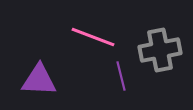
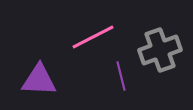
pink line: rotated 48 degrees counterclockwise
gray cross: rotated 9 degrees counterclockwise
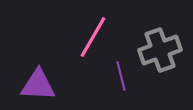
pink line: rotated 33 degrees counterclockwise
purple triangle: moved 1 px left, 5 px down
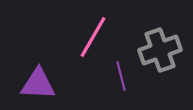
purple triangle: moved 1 px up
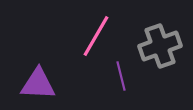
pink line: moved 3 px right, 1 px up
gray cross: moved 4 px up
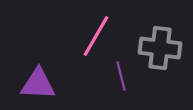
gray cross: moved 2 px down; rotated 27 degrees clockwise
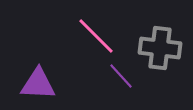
pink line: rotated 75 degrees counterclockwise
purple line: rotated 28 degrees counterclockwise
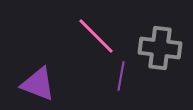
purple line: rotated 52 degrees clockwise
purple triangle: rotated 18 degrees clockwise
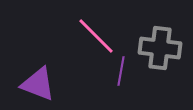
purple line: moved 5 px up
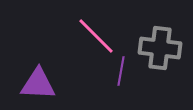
purple triangle: rotated 18 degrees counterclockwise
